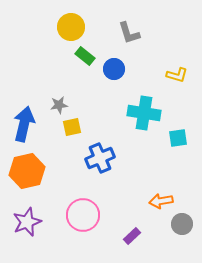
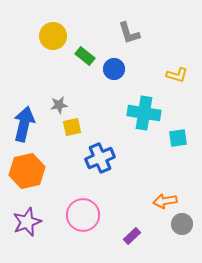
yellow circle: moved 18 px left, 9 px down
orange arrow: moved 4 px right
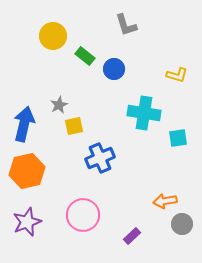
gray L-shape: moved 3 px left, 8 px up
gray star: rotated 18 degrees counterclockwise
yellow square: moved 2 px right, 1 px up
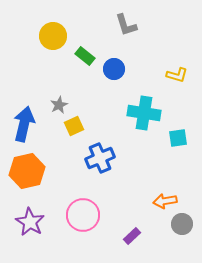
yellow square: rotated 12 degrees counterclockwise
purple star: moved 3 px right; rotated 20 degrees counterclockwise
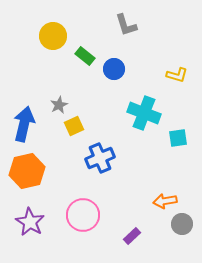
cyan cross: rotated 12 degrees clockwise
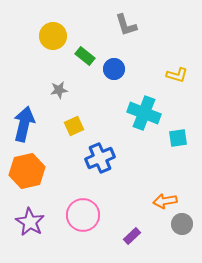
gray star: moved 15 px up; rotated 18 degrees clockwise
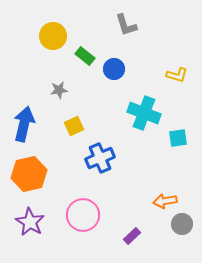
orange hexagon: moved 2 px right, 3 px down
